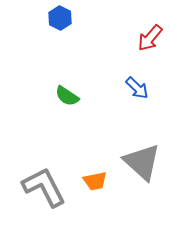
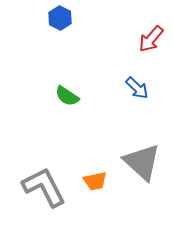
red arrow: moved 1 px right, 1 px down
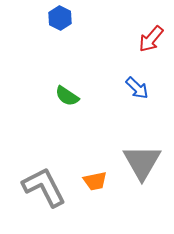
gray triangle: rotated 18 degrees clockwise
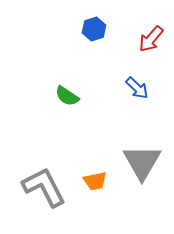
blue hexagon: moved 34 px right, 11 px down; rotated 15 degrees clockwise
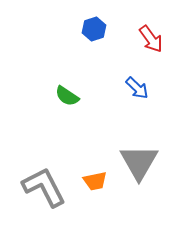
red arrow: rotated 76 degrees counterclockwise
gray triangle: moved 3 px left
